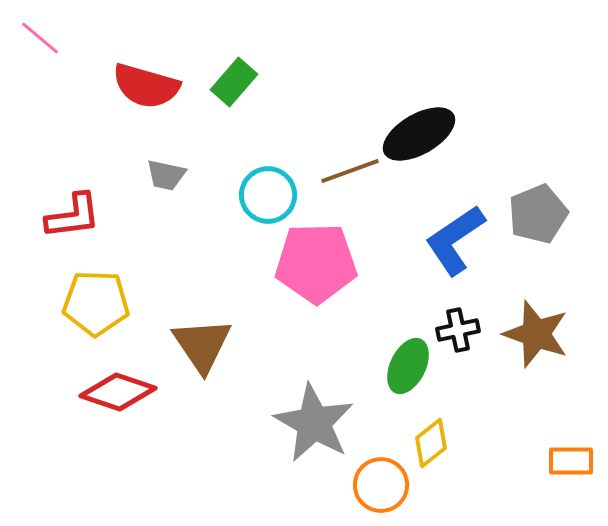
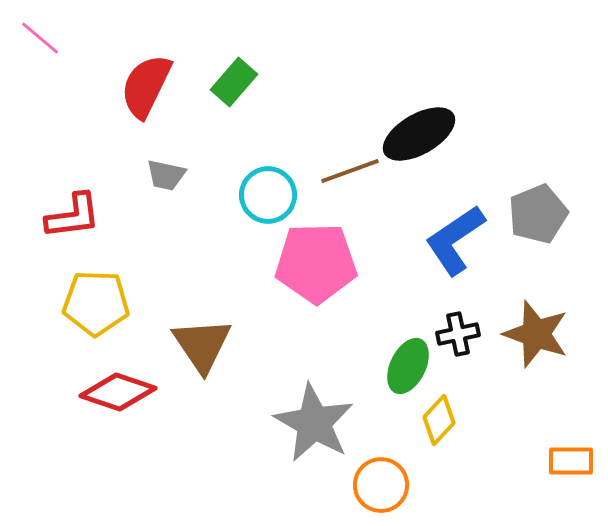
red semicircle: rotated 100 degrees clockwise
black cross: moved 4 px down
yellow diamond: moved 8 px right, 23 px up; rotated 9 degrees counterclockwise
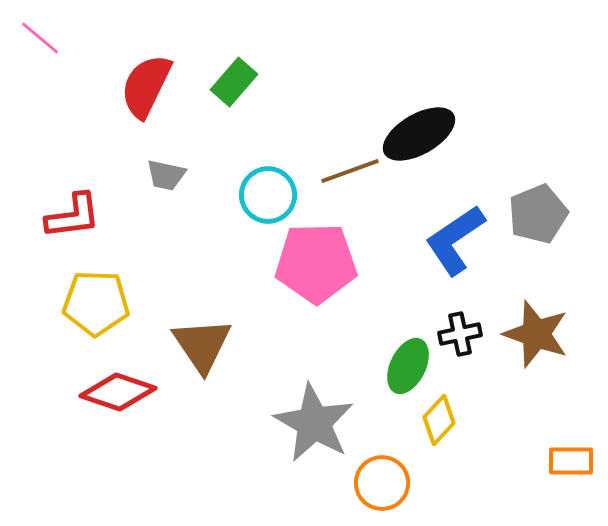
black cross: moved 2 px right
orange circle: moved 1 px right, 2 px up
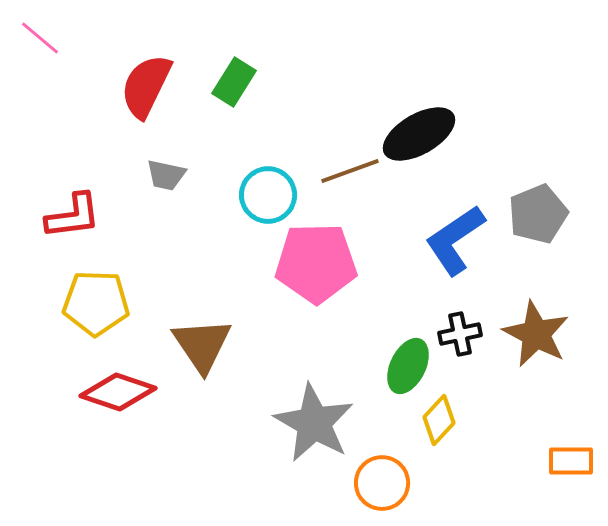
green rectangle: rotated 9 degrees counterclockwise
brown star: rotated 8 degrees clockwise
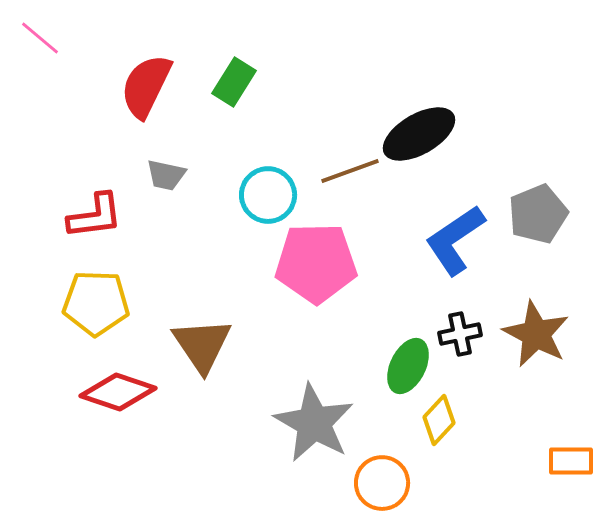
red L-shape: moved 22 px right
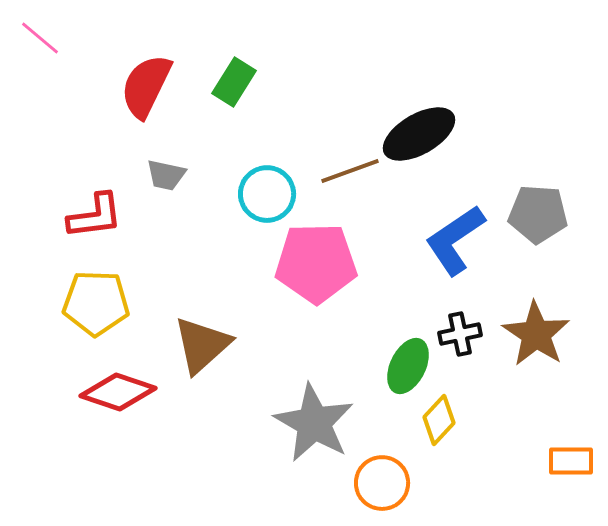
cyan circle: moved 1 px left, 1 px up
gray pentagon: rotated 26 degrees clockwise
brown star: rotated 6 degrees clockwise
brown triangle: rotated 22 degrees clockwise
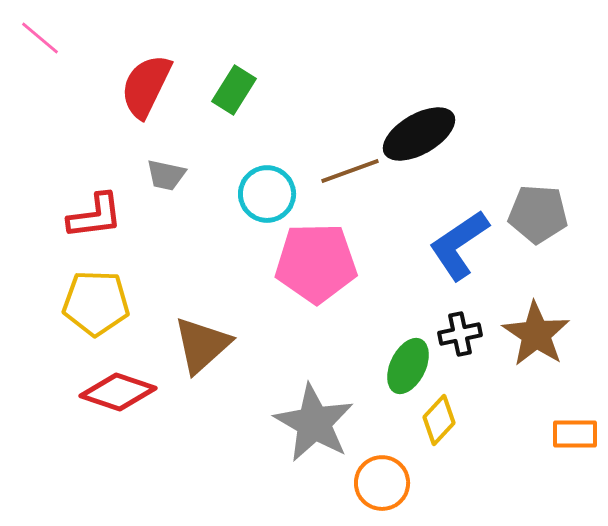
green rectangle: moved 8 px down
blue L-shape: moved 4 px right, 5 px down
orange rectangle: moved 4 px right, 27 px up
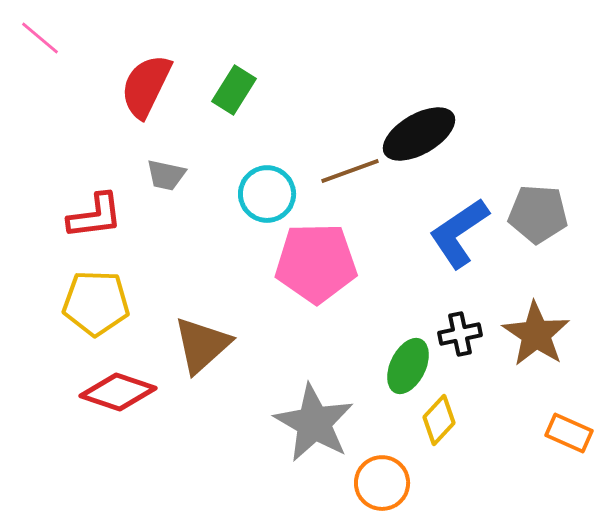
blue L-shape: moved 12 px up
orange rectangle: moved 6 px left, 1 px up; rotated 24 degrees clockwise
